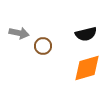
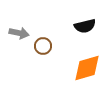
black semicircle: moved 1 px left, 8 px up
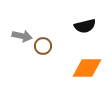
gray arrow: moved 3 px right, 3 px down
orange diamond: rotated 16 degrees clockwise
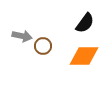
black semicircle: moved 3 px up; rotated 40 degrees counterclockwise
orange diamond: moved 3 px left, 12 px up
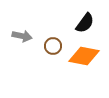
brown circle: moved 10 px right
orange diamond: rotated 12 degrees clockwise
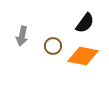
gray arrow: rotated 90 degrees clockwise
orange diamond: moved 1 px left
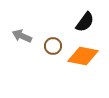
black semicircle: moved 1 px up
gray arrow: rotated 102 degrees clockwise
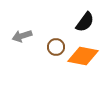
gray arrow: rotated 42 degrees counterclockwise
brown circle: moved 3 px right, 1 px down
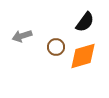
orange diamond: rotated 28 degrees counterclockwise
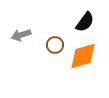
gray arrow: moved 1 px left, 1 px up
brown circle: moved 1 px left, 2 px up
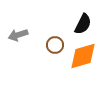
black semicircle: moved 2 px left, 2 px down; rotated 10 degrees counterclockwise
gray arrow: moved 3 px left
